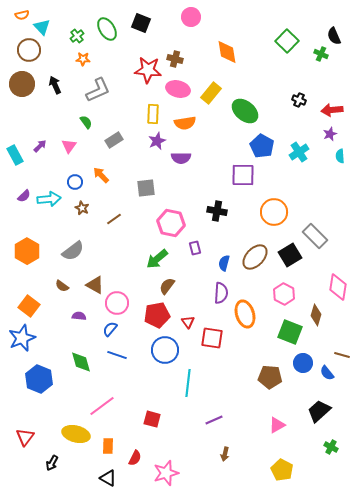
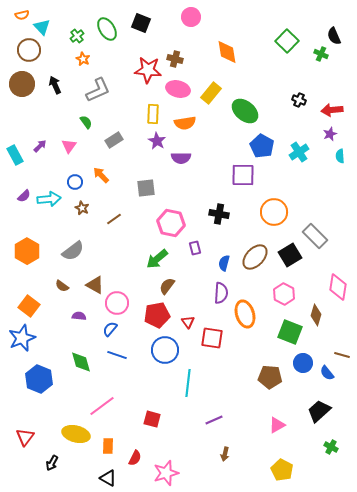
orange star at (83, 59): rotated 24 degrees clockwise
purple star at (157, 141): rotated 18 degrees counterclockwise
black cross at (217, 211): moved 2 px right, 3 px down
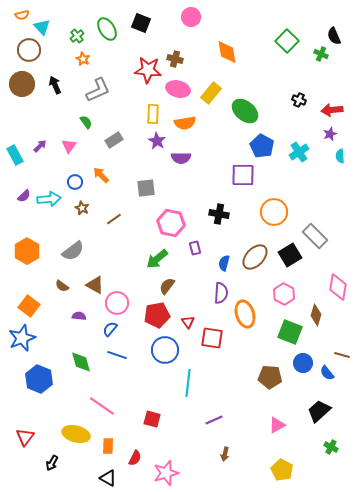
pink line at (102, 406): rotated 72 degrees clockwise
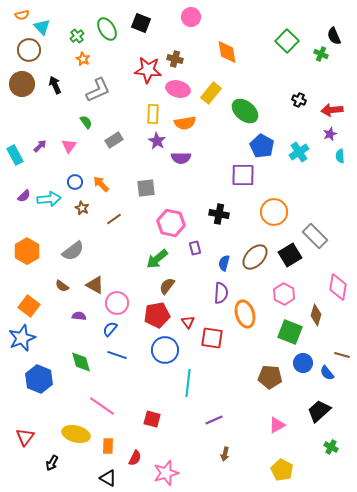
orange arrow at (101, 175): moved 9 px down
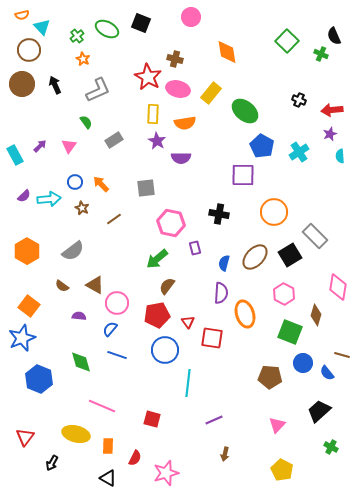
green ellipse at (107, 29): rotated 30 degrees counterclockwise
red star at (148, 70): moved 7 px down; rotated 24 degrees clockwise
pink line at (102, 406): rotated 12 degrees counterclockwise
pink triangle at (277, 425): rotated 18 degrees counterclockwise
